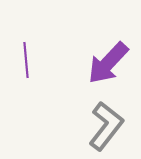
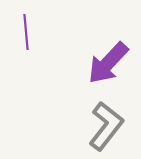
purple line: moved 28 px up
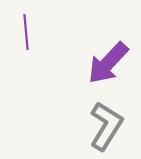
gray L-shape: rotated 6 degrees counterclockwise
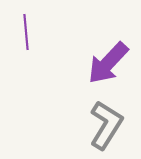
gray L-shape: moved 1 px up
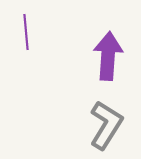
purple arrow: moved 7 px up; rotated 141 degrees clockwise
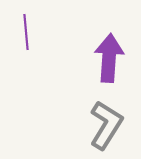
purple arrow: moved 1 px right, 2 px down
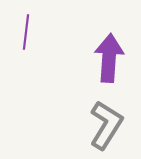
purple line: rotated 12 degrees clockwise
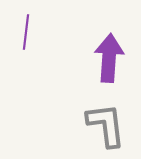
gray L-shape: rotated 39 degrees counterclockwise
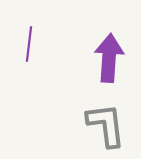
purple line: moved 3 px right, 12 px down
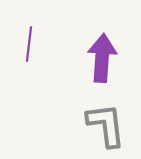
purple arrow: moved 7 px left
